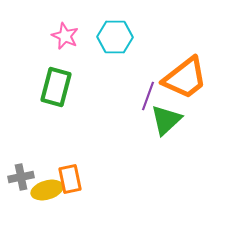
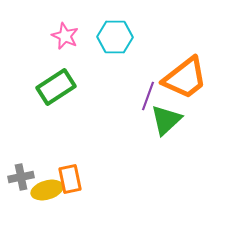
green rectangle: rotated 42 degrees clockwise
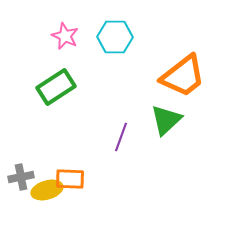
orange trapezoid: moved 2 px left, 2 px up
purple line: moved 27 px left, 41 px down
orange rectangle: rotated 76 degrees counterclockwise
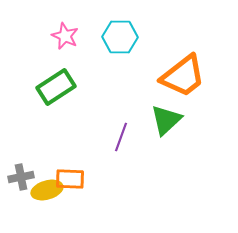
cyan hexagon: moved 5 px right
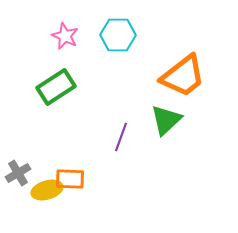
cyan hexagon: moved 2 px left, 2 px up
gray cross: moved 3 px left, 4 px up; rotated 20 degrees counterclockwise
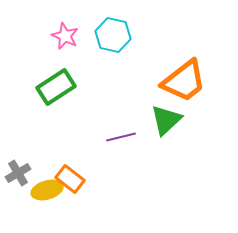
cyan hexagon: moved 5 px left; rotated 12 degrees clockwise
orange trapezoid: moved 1 px right, 5 px down
purple line: rotated 56 degrees clockwise
orange rectangle: rotated 36 degrees clockwise
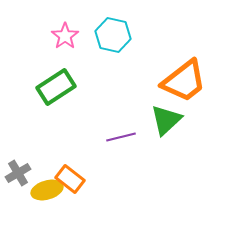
pink star: rotated 12 degrees clockwise
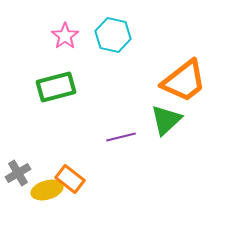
green rectangle: rotated 18 degrees clockwise
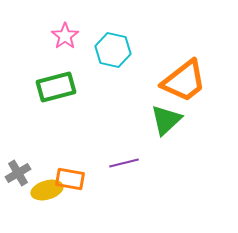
cyan hexagon: moved 15 px down
purple line: moved 3 px right, 26 px down
orange rectangle: rotated 28 degrees counterclockwise
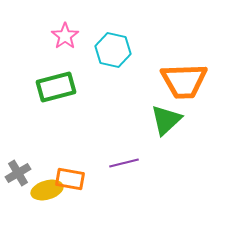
orange trapezoid: rotated 36 degrees clockwise
